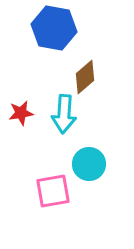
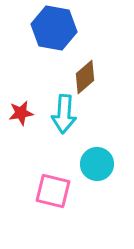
cyan circle: moved 8 px right
pink square: rotated 24 degrees clockwise
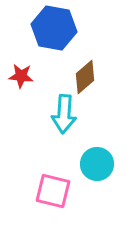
red star: moved 37 px up; rotated 15 degrees clockwise
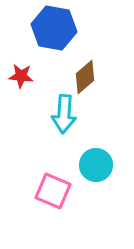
cyan circle: moved 1 px left, 1 px down
pink square: rotated 9 degrees clockwise
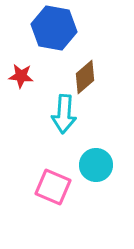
pink square: moved 4 px up
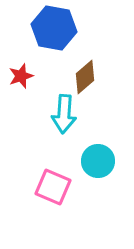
red star: rotated 25 degrees counterclockwise
cyan circle: moved 2 px right, 4 px up
